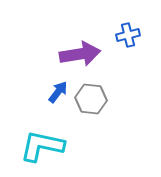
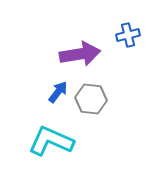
cyan L-shape: moved 9 px right, 5 px up; rotated 12 degrees clockwise
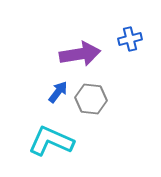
blue cross: moved 2 px right, 4 px down
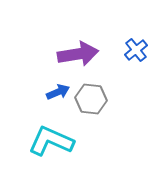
blue cross: moved 6 px right, 11 px down; rotated 25 degrees counterclockwise
purple arrow: moved 2 px left
blue arrow: rotated 30 degrees clockwise
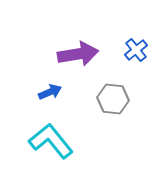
blue arrow: moved 8 px left
gray hexagon: moved 22 px right
cyan L-shape: rotated 27 degrees clockwise
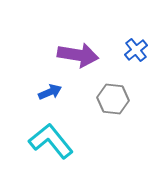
purple arrow: moved 1 px down; rotated 18 degrees clockwise
